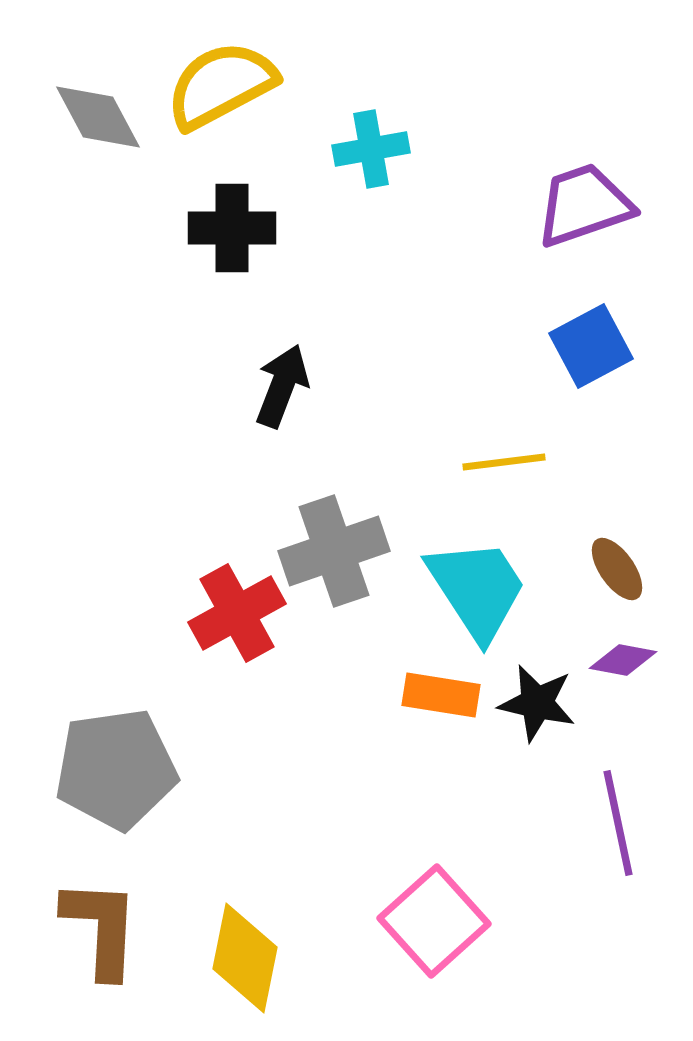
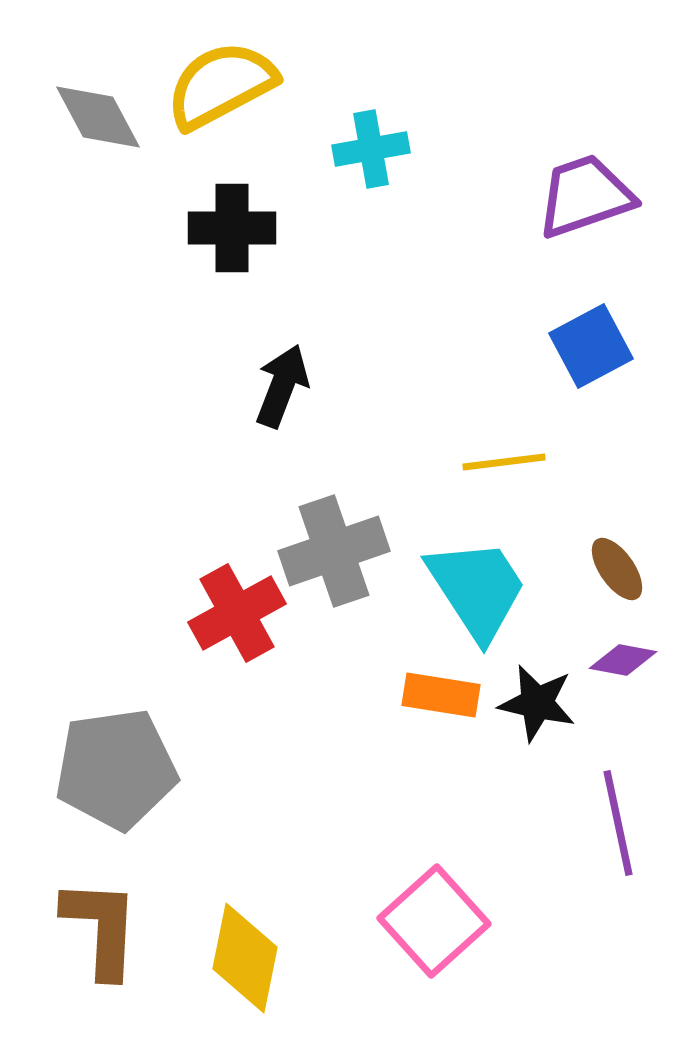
purple trapezoid: moved 1 px right, 9 px up
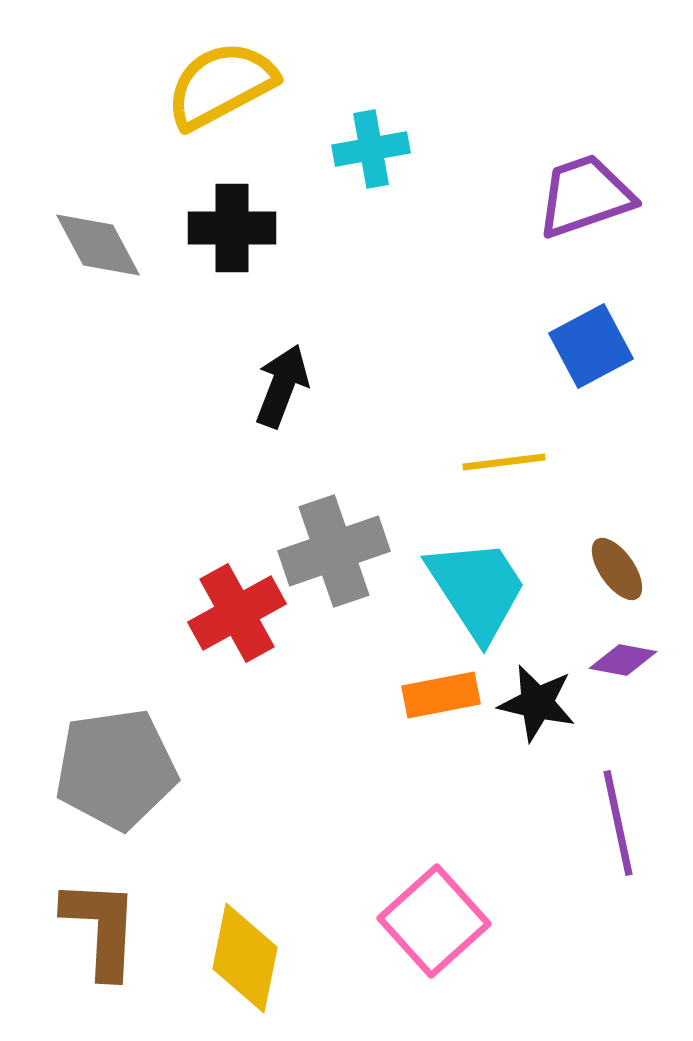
gray diamond: moved 128 px down
orange rectangle: rotated 20 degrees counterclockwise
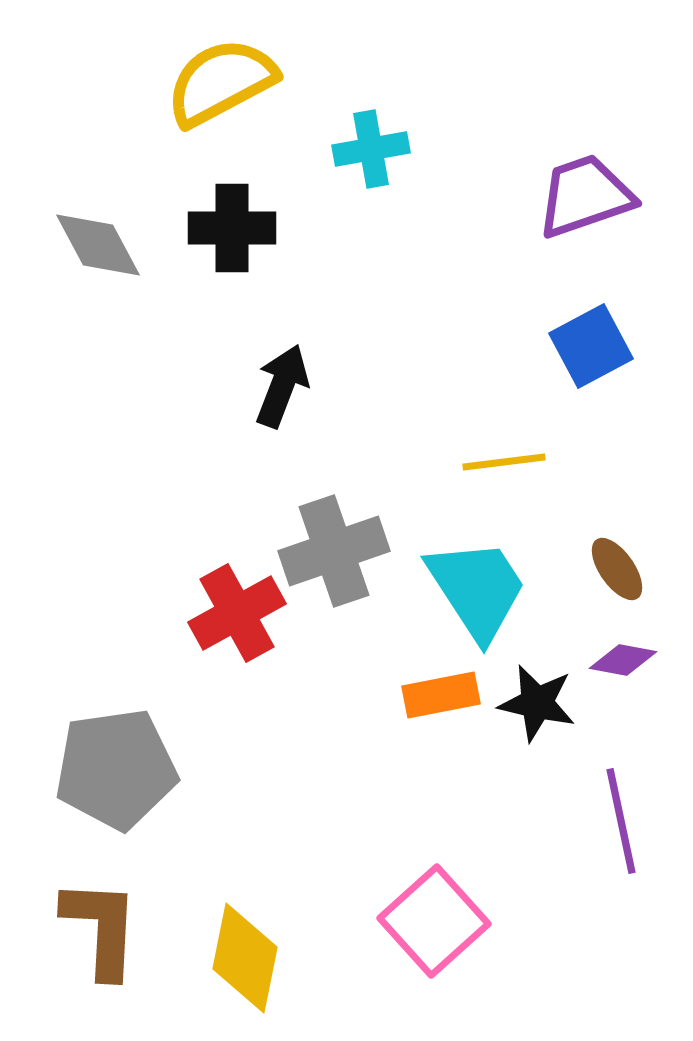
yellow semicircle: moved 3 px up
purple line: moved 3 px right, 2 px up
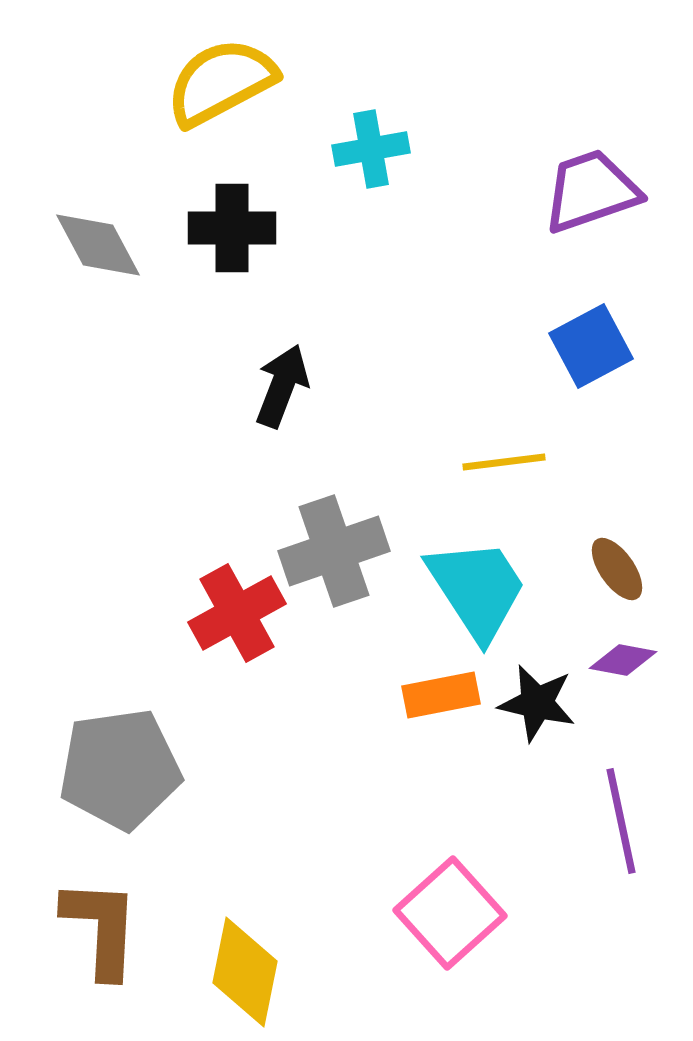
purple trapezoid: moved 6 px right, 5 px up
gray pentagon: moved 4 px right
pink square: moved 16 px right, 8 px up
yellow diamond: moved 14 px down
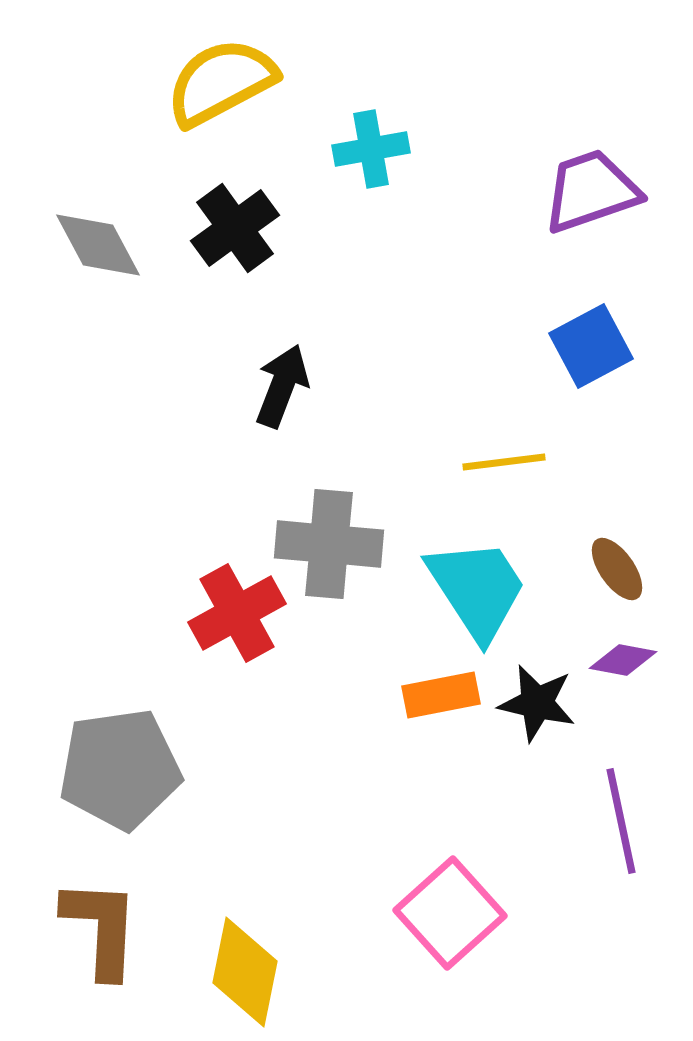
black cross: moved 3 px right; rotated 36 degrees counterclockwise
gray cross: moved 5 px left, 7 px up; rotated 24 degrees clockwise
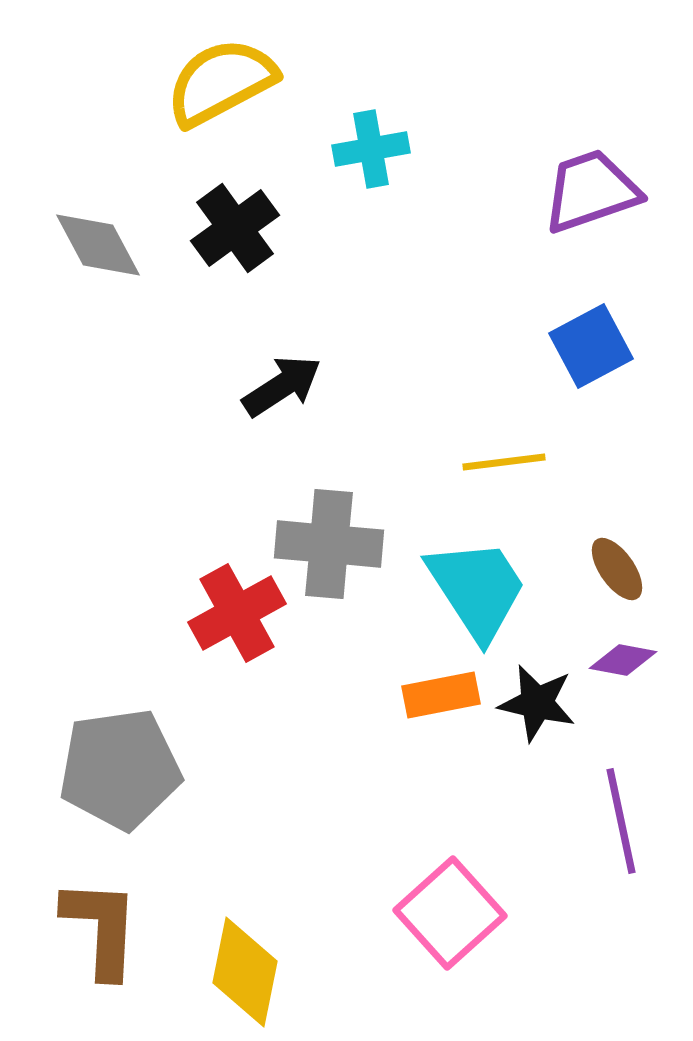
black arrow: rotated 36 degrees clockwise
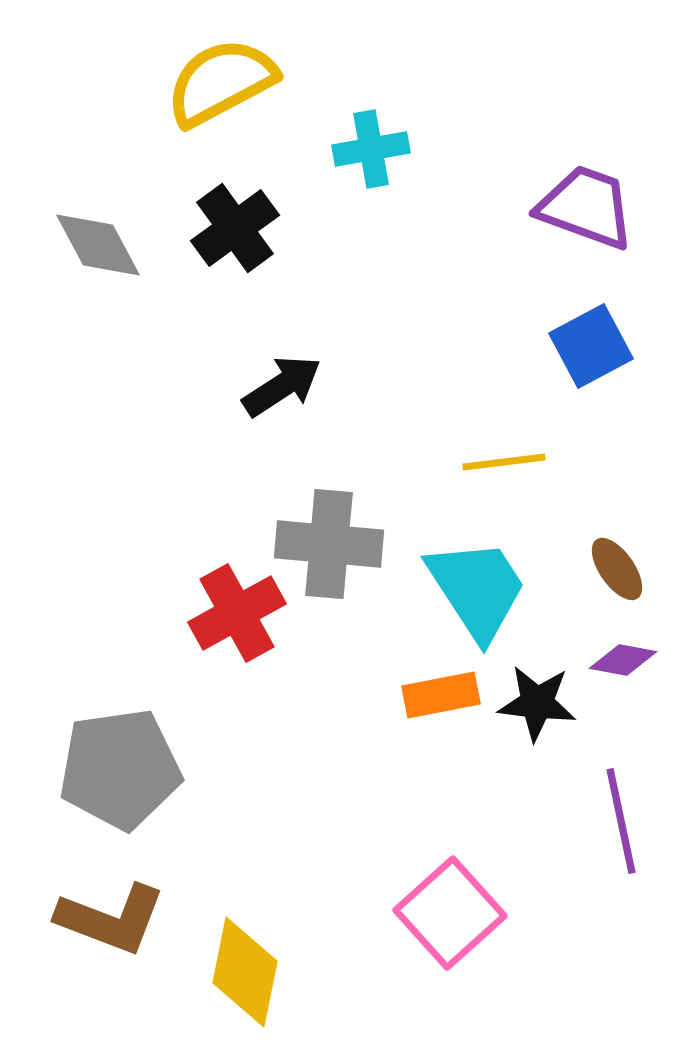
purple trapezoid: moved 5 px left, 16 px down; rotated 39 degrees clockwise
black star: rotated 6 degrees counterclockwise
brown L-shape: moved 10 px right, 9 px up; rotated 108 degrees clockwise
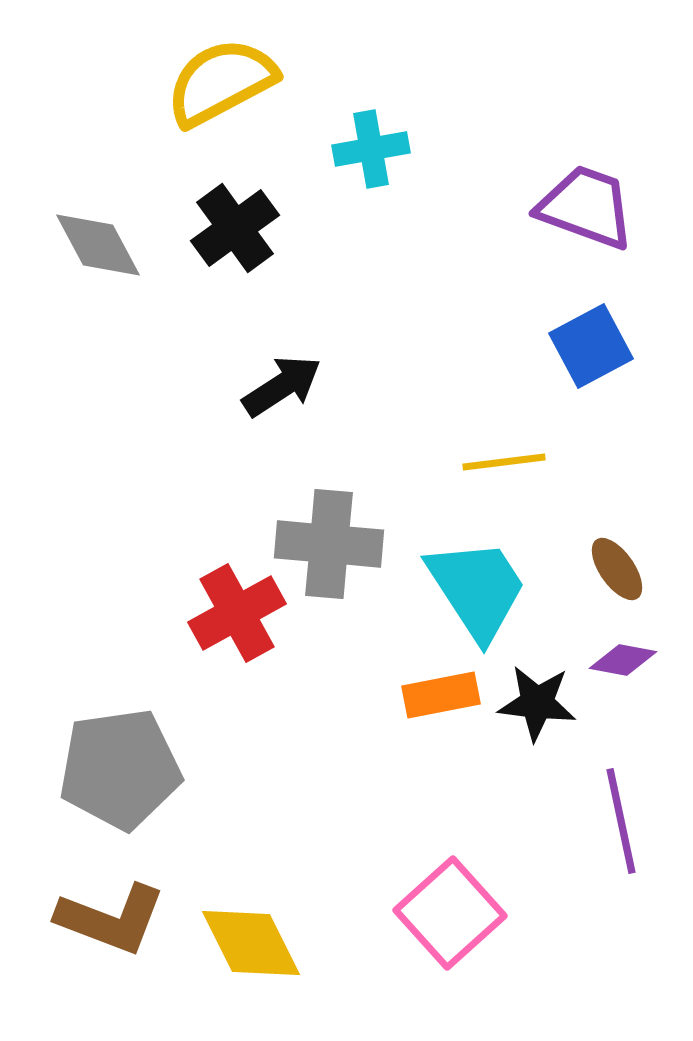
yellow diamond: moved 6 px right, 29 px up; rotated 38 degrees counterclockwise
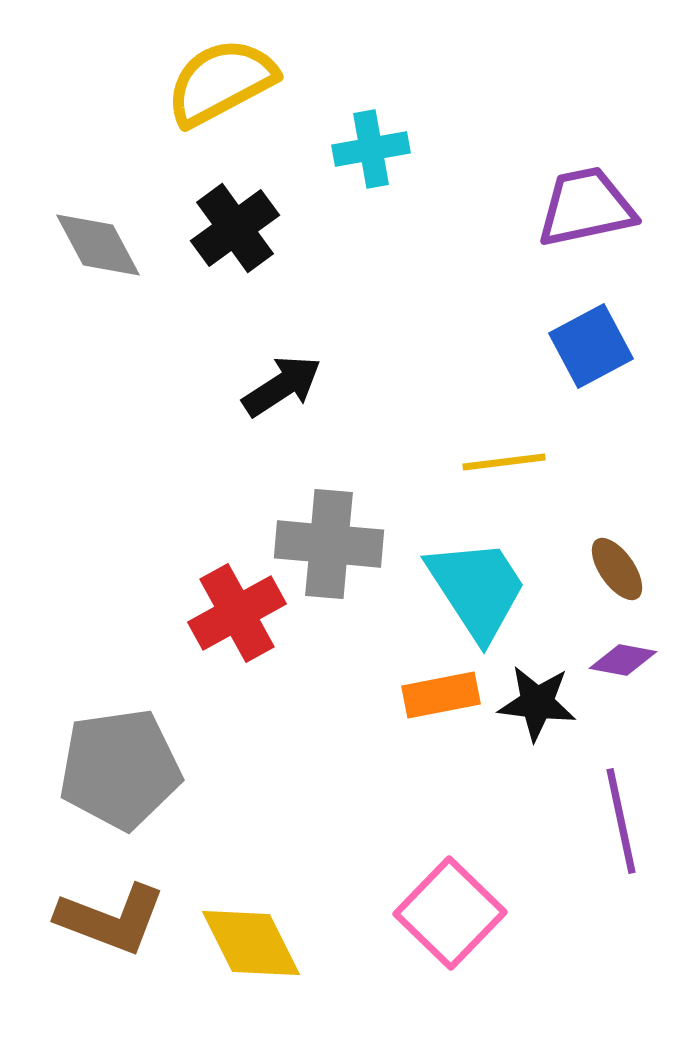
purple trapezoid: rotated 32 degrees counterclockwise
pink square: rotated 4 degrees counterclockwise
